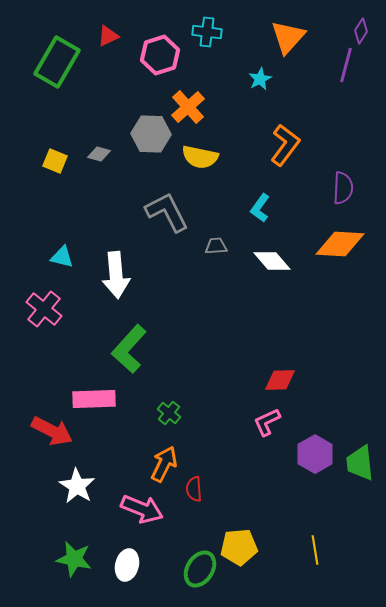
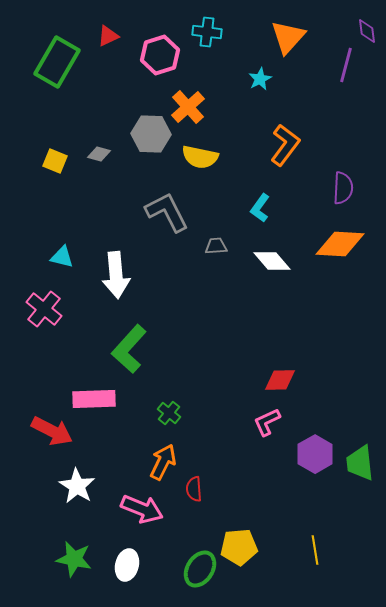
purple diamond: moved 6 px right; rotated 40 degrees counterclockwise
orange arrow: moved 1 px left, 2 px up
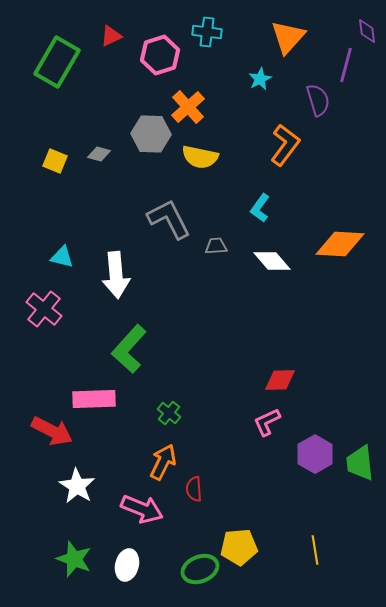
red triangle: moved 3 px right
purple semicircle: moved 25 px left, 88 px up; rotated 20 degrees counterclockwise
gray L-shape: moved 2 px right, 7 px down
green star: rotated 9 degrees clockwise
green ellipse: rotated 36 degrees clockwise
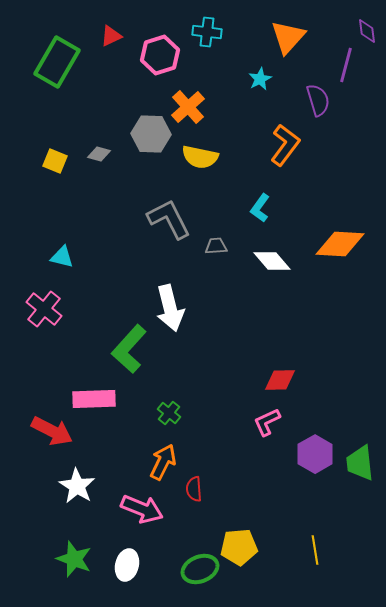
white arrow: moved 54 px right, 33 px down; rotated 9 degrees counterclockwise
